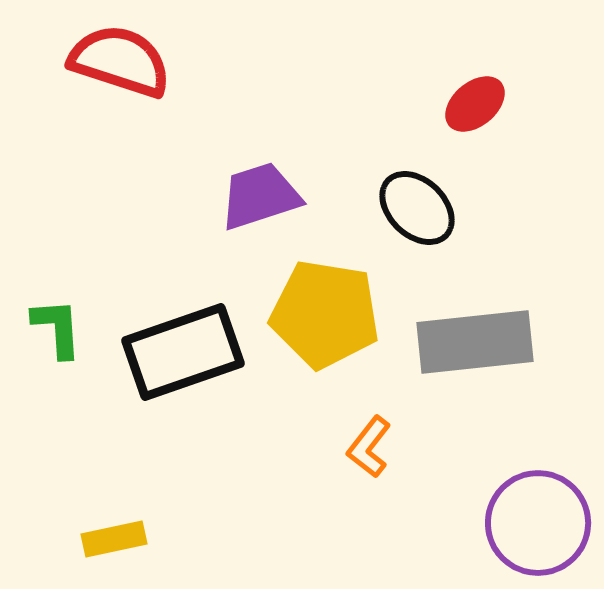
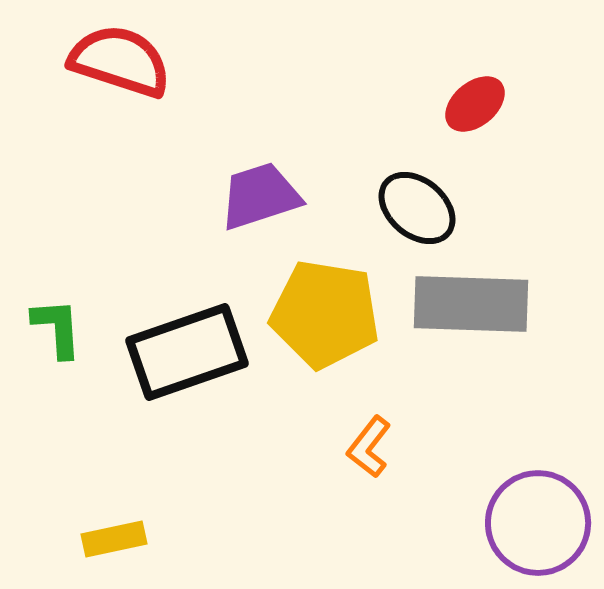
black ellipse: rotated 4 degrees counterclockwise
gray rectangle: moved 4 px left, 38 px up; rotated 8 degrees clockwise
black rectangle: moved 4 px right
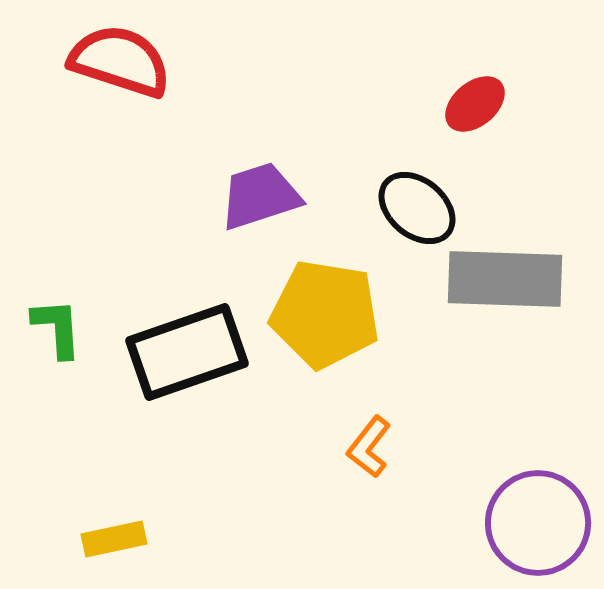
gray rectangle: moved 34 px right, 25 px up
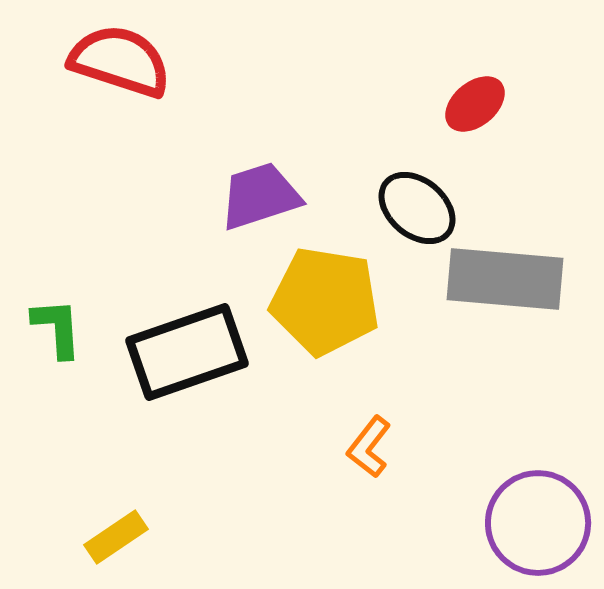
gray rectangle: rotated 3 degrees clockwise
yellow pentagon: moved 13 px up
yellow rectangle: moved 2 px right, 2 px up; rotated 22 degrees counterclockwise
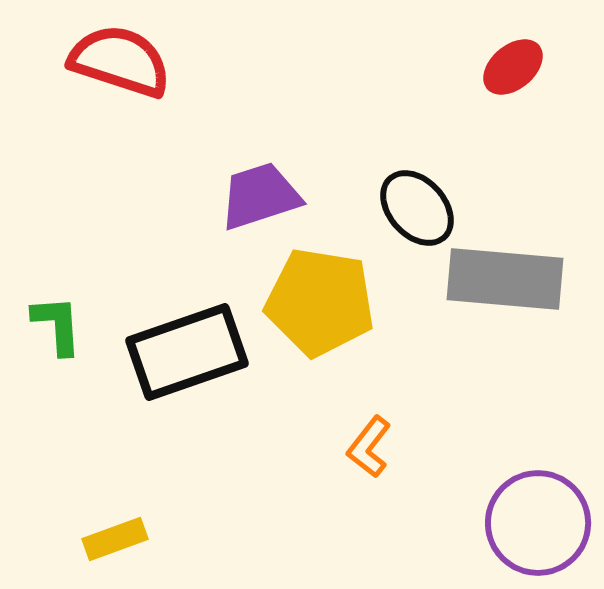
red ellipse: moved 38 px right, 37 px up
black ellipse: rotated 8 degrees clockwise
yellow pentagon: moved 5 px left, 1 px down
green L-shape: moved 3 px up
yellow rectangle: moved 1 px left, 2 px down; rotated 14 degrees clockwise
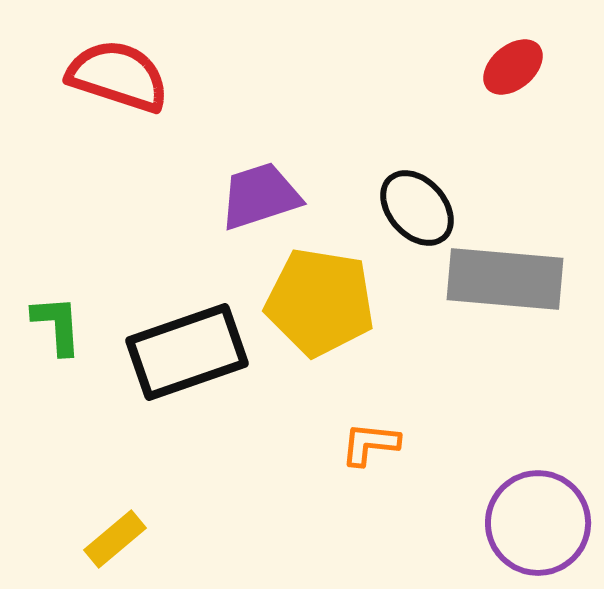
red semicircle: moved 2 px left, 15 px down
orange L-shape: moved 1 px right, 3 px up; rotated 58 degrees clockwise
yellow rectangle: rotated 20 degrees counterclockwise
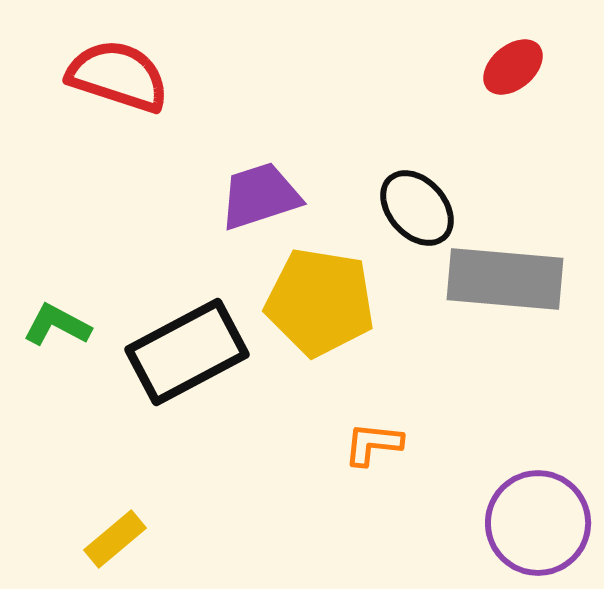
green L-shape: rotated 58 degrees counterclockwise
black rectangle: rotated 9 degrees counterclockwise
orange L-shape: moved 3 px right
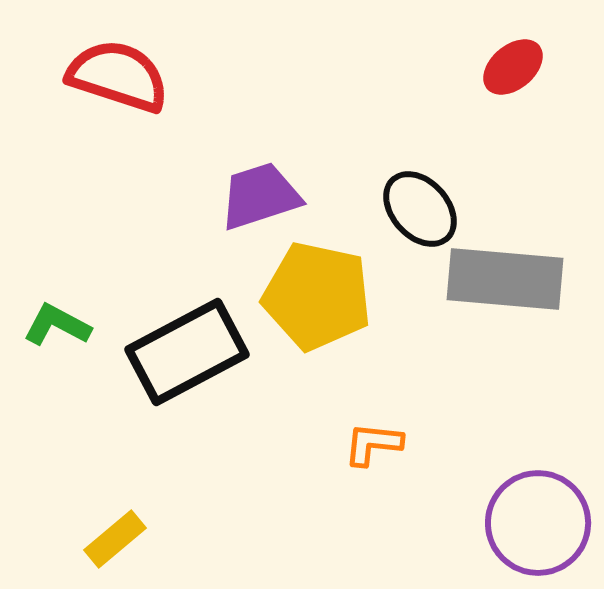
black ellipse: moved 3 px right, 1 px down
yellow pentagon: moved 3 px left, 6 px up; rotated 3 degrees clockwise
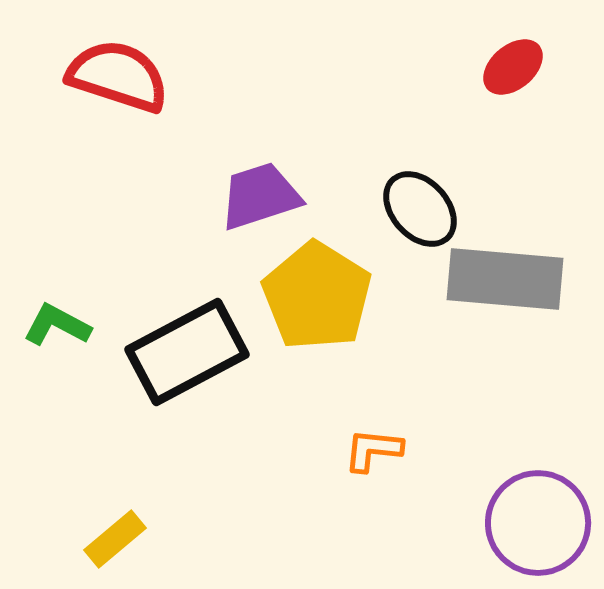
yellow pentagon: rotated 20 degrees clockwise
orange L-shape: moved 6 px down
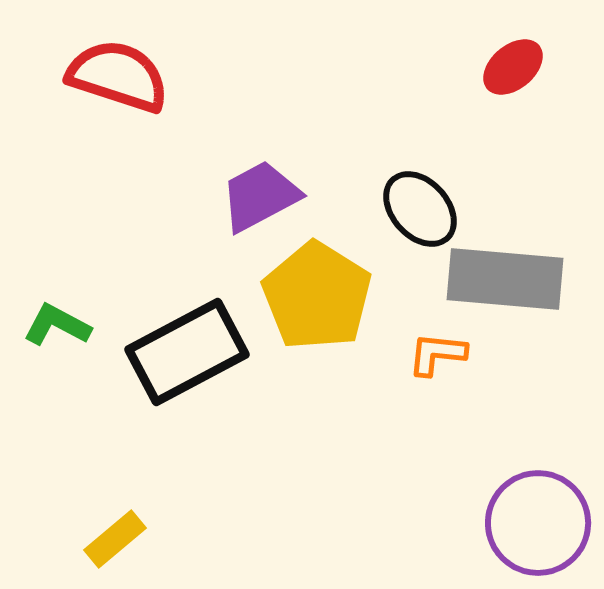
purple trapezoid: rotated 10 degrees counterclockwise
orange L-shape: moved 64 px right, 96 px up
